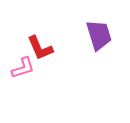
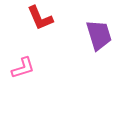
red L-shape: moved 30 px up
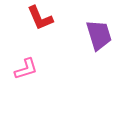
pink L-shape: moved 3 px right, 1 px down
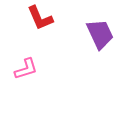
purple trapezoid: moved 1 px right, 1 px up; rotated 8 degrees counterclockwise
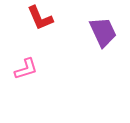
purple trapezoid: moved 3 px right, 2 px up
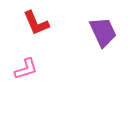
red L-shape: moved 4 px left, 5 px down
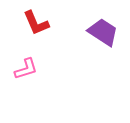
purple trapezoid: rotated 32 degrees counterclockwise
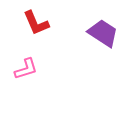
purple trapezoid: moved 1 px down
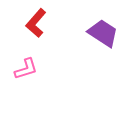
red L-shape: rotated 64 degrees clockwise
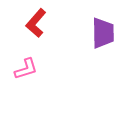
purple trapezoid: rotated 56 degrees clockwise
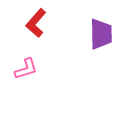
purple trapezoid: moved 2 px left, 1 px down
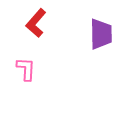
pink L-shape: rotated 70 degrees counterclockwise
